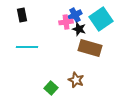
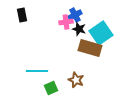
cyan square: moved 14 px down
cyan line: moved 10 px right, 24 px down
green square: rotated 24 degrees clockwise
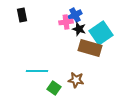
brown star: rotated 14 degrees counterclockwise
green square: moved 3 px right; rotated 32 degrees counterclockwise
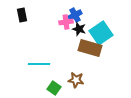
cyan line: moved 2 px right, 7 px up
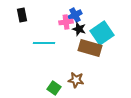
cyan square: moved 1 px right
cyan line: moved 5 px right, 21 px up
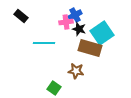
black rectangle: moved 1 px left, 1 px down; rotated 40 degrees counterclockwise
brown star: moved 9 px up
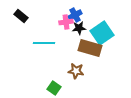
black star: moved 1 px up; rotated 24 degrees counterclockwise
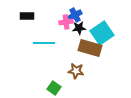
black rectangle: moved 6 px right; rotated 40 degrees counterclockwise
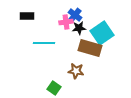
blue cross: rotated 24 degrees counterclockwise
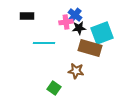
cyan square: rotated 15 degrees clockwise
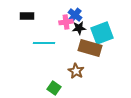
brown star: rotated 21 degrees clockwise
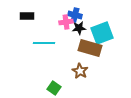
blue cross: rotated 24 degrees counterclockwise
brown star: moved 4 px right
